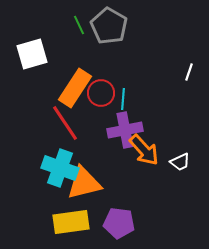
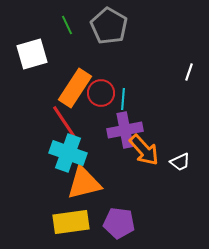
green line: moved 12 px left
cyan cross: moved 8 px right, 15 px up
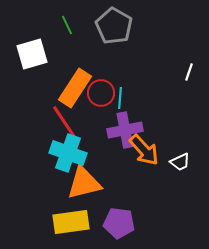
gray pentagon: moved 5 px right
cyan line: moved 3 px left, 1 px up
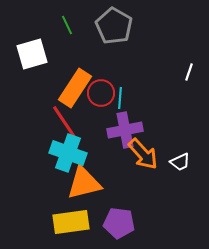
orange arrow: moved 1 px left, 4 px down
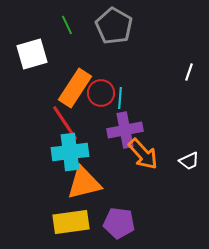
cyan cross: moved 2 px right, 1 px up; rotated 27 degrees counterclockwise
white trapezoid: moved 9 px right, 1 px up
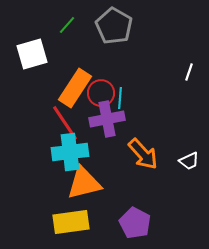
green line: rotated 66 degrees clockwise
purple cross: moved 18 px left, 11 px up
purple pentagon: moved 16 px right; rotated 20 degrees clockwise
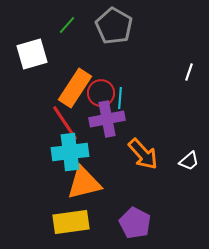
white trapezoid: rotated 15 degrees counterclockwise
